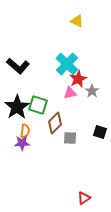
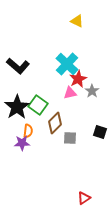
green square: rotated 18 degrees clockwise
orange semicircle: moved 3 px right
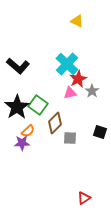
orange semicircle: rotated 40 degrees clockwise
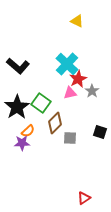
green square: moved 3 px right, 2 px up
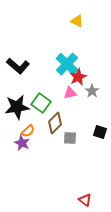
red star: moved 2 px up
black star: rotated 25 degrees clockwise
purple star: rotated 28 degrees clockwise
red triangle: moved 1 px right, 2 px down; rotated 48 degrees counterclockwise
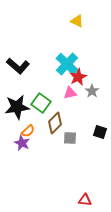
red triangle: rotated 32 degrees counterclockwise
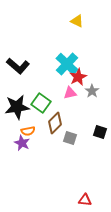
orange semicircle: rotated 32 degrees clockwise
gray square: rotated 16 degrees clockwise
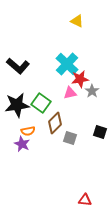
red star: moved 2 px right, 2 px down; rotated 18 degrees clockwise
black star: moved 2 px up
purple star: moved 1 px down
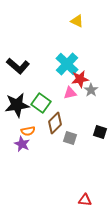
gray star: moved 1 px left, 1 px up
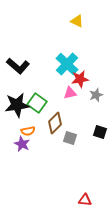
gray star: moved 5 px right, 5 px down; rotated 16 degrees clockwise
green square: moved 4 px left
